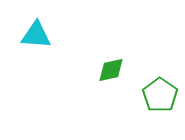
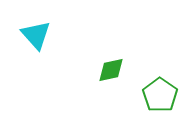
cyan triangle: rotated 44 degrees clockwise
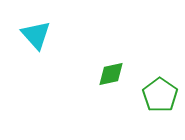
green diamond: moved 4 px down
